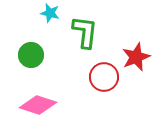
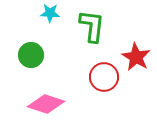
cyan star: rotated 12 degrees counterclockwise
green L-shape: moved 7 px right, 6 px up
red star: rotated 20 degrees counterclockwise
pink diamond: moved 8 px right, 1 px up
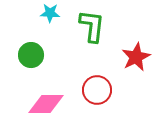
red star: rotated 16 degrees clockwise
red circle: moved 7 px left, 13 px down
pink diamond: rotated 18 degrees counterclockwise
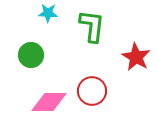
cyan star: moved 2 px left
red star: rotated 16 degrees counterclockwise
red circle: moved 5 px left, 1 px down
pink diamond: moved 3 px right, 2 px up
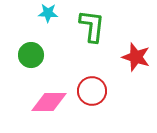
red star: rotated 12 degrees counterclockwise
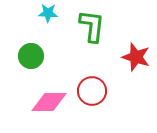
green circle: moved 1 px down
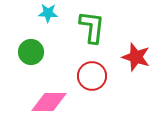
green L-shape: moved 1 px down
green circle: moved 4 px up
red circle: moved 15 px up
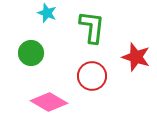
cyan star: moved 1 px left; rotated 18 degrees clockwise
green circle: moved 1 px down
pink diamond: rotated 30 degrees clockwise
